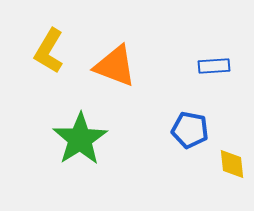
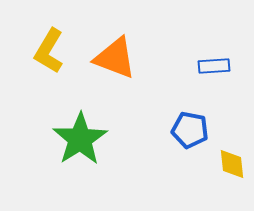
orange triangle: moved 8 px up
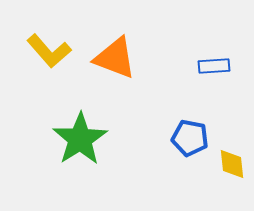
yellow L-shape: rotated 72 degrees counterclockwise
blue pentagon: moved 8 px down
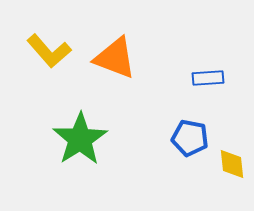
blue rectangle: moved 6 px left, 12 px down
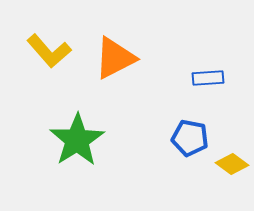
orange triangle: rotated 48 degrees counterclockwise
green star: moved 3 px left, 1 px down
yellow diamond: rotated 48 degrees counterclockwise
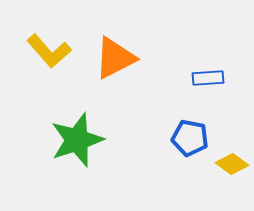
green star: rotated 14 degrees clockwise
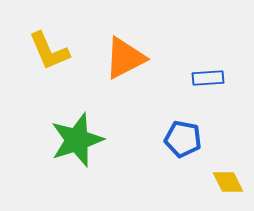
yellow L-shape: rotated 18 degrees clockwise
orange triangle: moved 10 px right
blue pentagon: moved 7 px left, 1 px down
yellow diamond: moved 4 px left, 18 px down; rotated 28 degrees clockwise
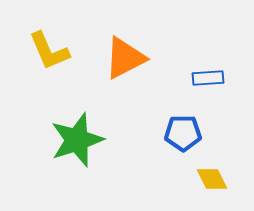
blue pentagon: moved 6 px up; rotated 12 degrees counterclockwise
yellow diamond: moved 16 px left, 3 px up
